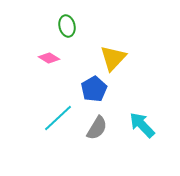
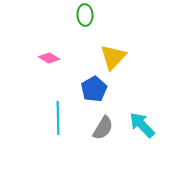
green ellipse: moved 18 px right, 11 px up; rotated 10 degrees clockwise
yellow triangle: moved 1 px up
cyan line: rotated 48 degrees counterclockwise
gray semicircle: moved 6 px right
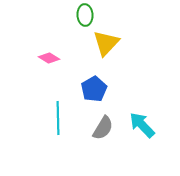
yellow triangle: moved 7 px left, 14 px up
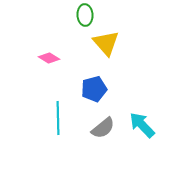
yellow triangle: rotated 24 degrees counterclockwise
blue pentagon: rotated 15 degrees clockwise
gray semicircle: rotated 20 degrees clockwise
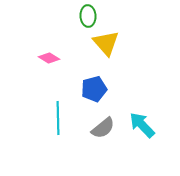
green ellipse: moved 3 px right, 1 px down
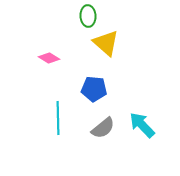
yellow triangle: rotated 8 degrees counterclockwise
blue pentagon: rotated 20 degrees clockwise
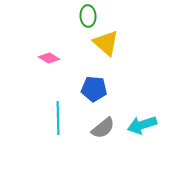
cyan arrow: rotated 64 degrees counterclockwise
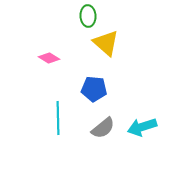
cyan arrow: moved 2 px down
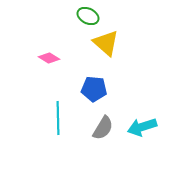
green ellipse: rotated 60 degrees counterclockwise
gray semicircle: rotated 20 degrees counterclockwise
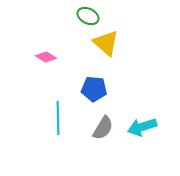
pink diamond: moved 3 px left, 1 px up
